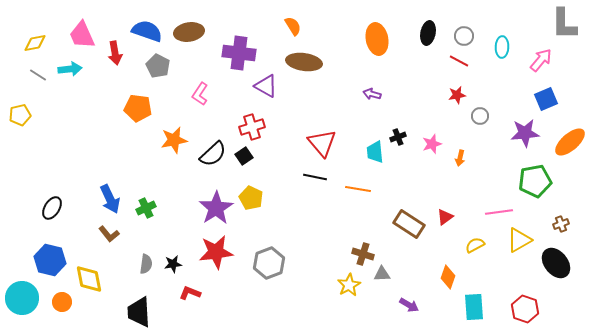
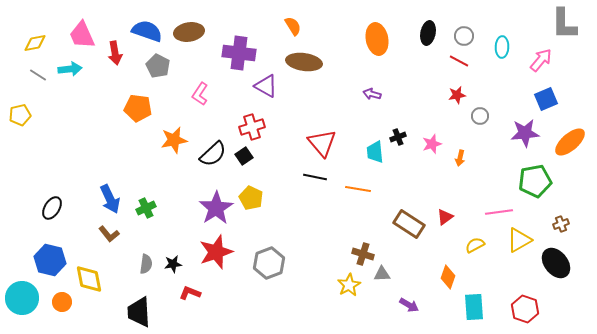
red star at (216, 252): rotated 12 degrees counterclockwise
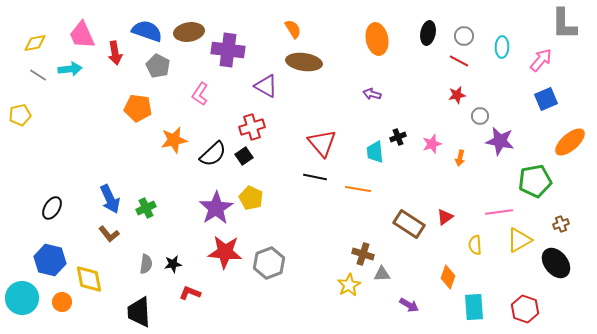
orange semicircle at (293, 26): moved 3 px down
purple cross at (239, 53): moved 11 px left, 3 px up
purple star at (525, 133): moved 25 px left, 8 px down; rotated 16 degrees clockwise
yellow semicircle at (475, 245): rotated 66 degrees counterclockwise
red star at (216, 252): moved 9 px right; rotated 24 degrees clockwise
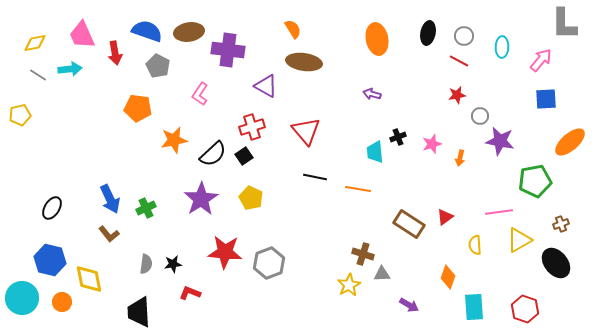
blue square at (546, 99): rotated 20 degrees clockwise
red triangle at (322, 143): moved 16 px left, 12 px up
purple star at (216, 208): moved 15 px left, 9 px up
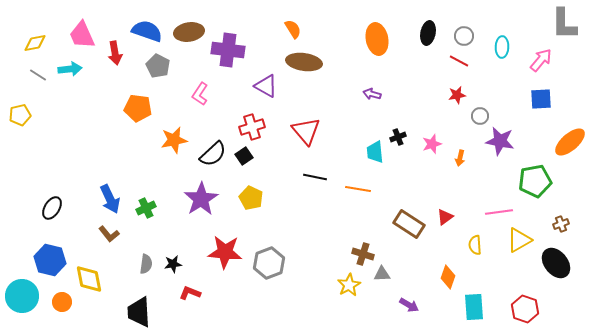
blue square at (546, 99): moved 5 px left
cyan circle at (22, 298): moved 2 px up
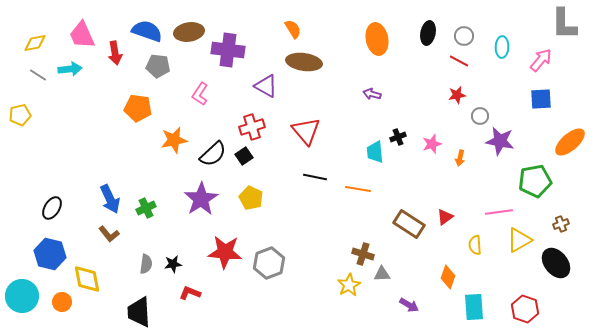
gray pentagon at (158, 66): rotated 20 degrees counterclockwise
blue hexagon at (50, 260): moved 6 px up
yellow diamond at (89, 279): moved 2 px left
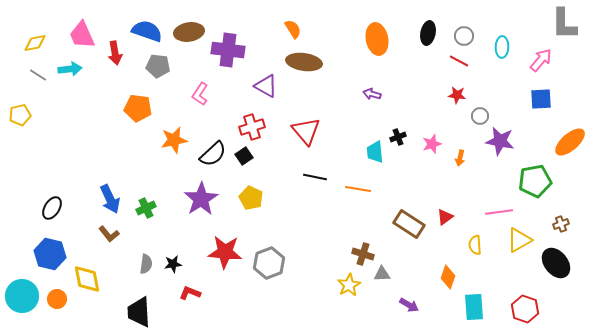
red star at (457, 95): rotated 18 degrees clockwise
orange circle at (62, 302): moved 5 px left, 3 px up
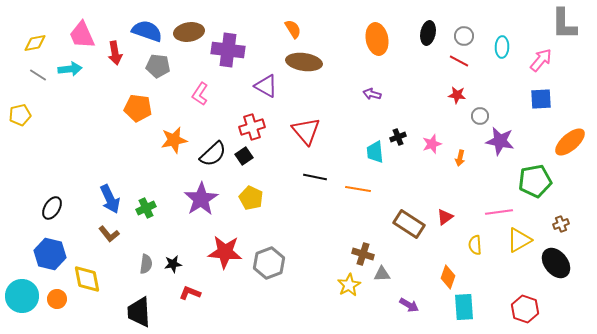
cyan rectangle at (474, 307): moved 10 px left
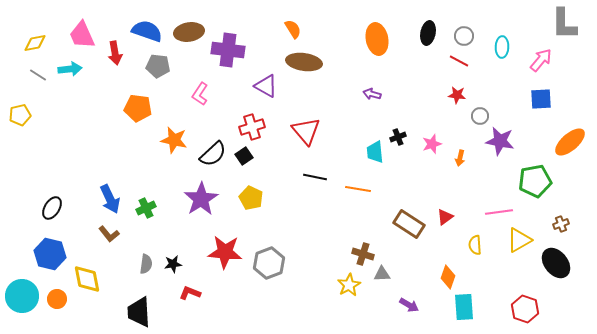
orange star at (174, 140): rotated 24 degrees clockwise
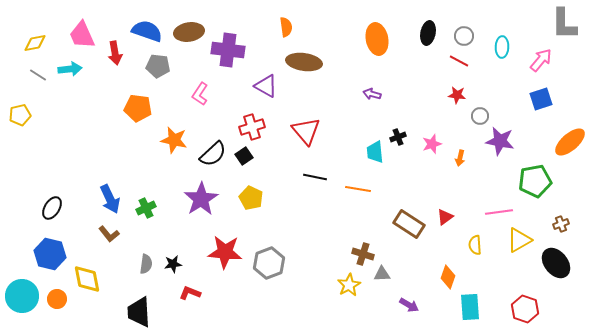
orange semicircle at (293, 29): moved 7 px left, 2 px up; rotated 24 degrees clockwise
blue square at (541, 99): rotated 15 degrees counterclockwise
cyan rectangle at (464, 307): moved 6 px right
